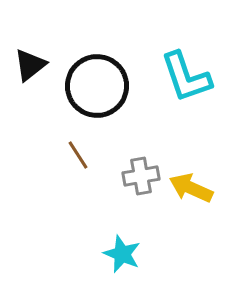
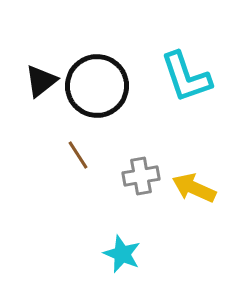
black triangle: moved 11 px right, 16 px down
yellow arrow: moved 3 px right
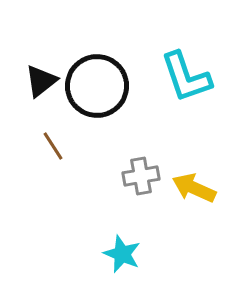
brown line: moved 25 px left, 9 px up
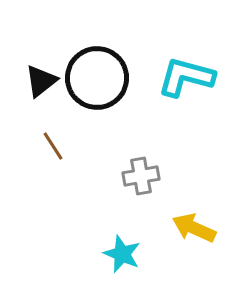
cyan L-shape: rotated 124 degrees clockwise
black circle: moved 8 px up
yellow arrow: moved 40 px down
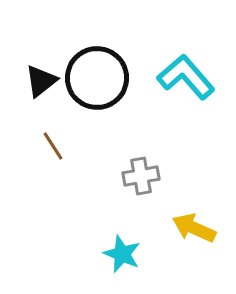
cyan L-shape: rotated 34 degrees clockwise
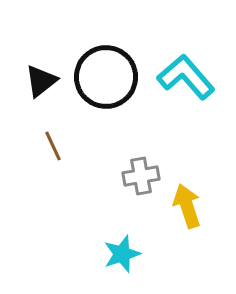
black circle: moved 9 px right, 1 px up
brown line: rotated 8 degrees clockwise
yellow arrow: moved 7 px left, 22 px up; rotated 48 degrees clockwise
cyan star: rotated 30 degrees clockwise
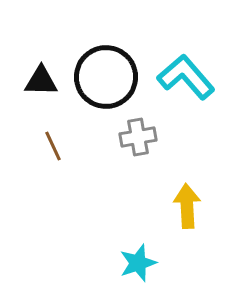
black triangle: rotated 39 degrees clockwise
gray cross: moved 3 px left, 39 px up
yellow arrow: rotated 15 degrees clockwise
cyan star: moved 16 px right, 9 px down
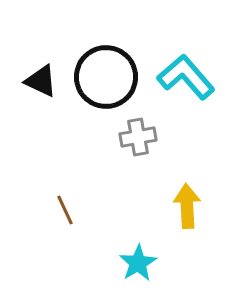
black triangle: rotated 24 degrees clockwise
brown line: moved 12 px right, 64 px down
cyan star: rotated 12 degrees counterclockwise
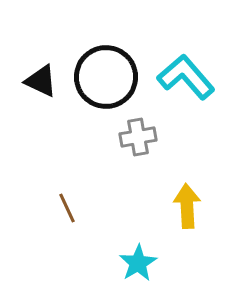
brown line: moved 2 px right, 2 px up
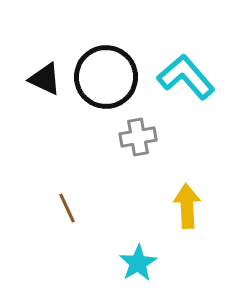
black triangle: moved 4 px right, 2 px up
